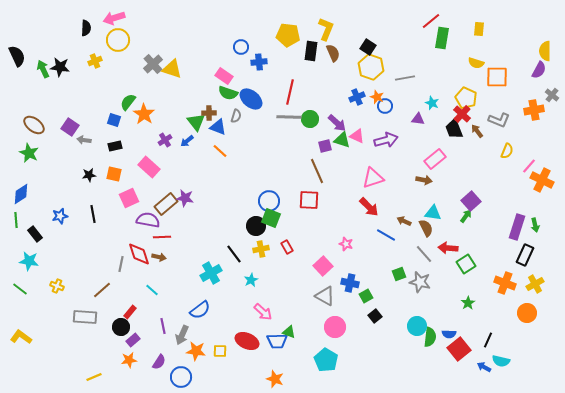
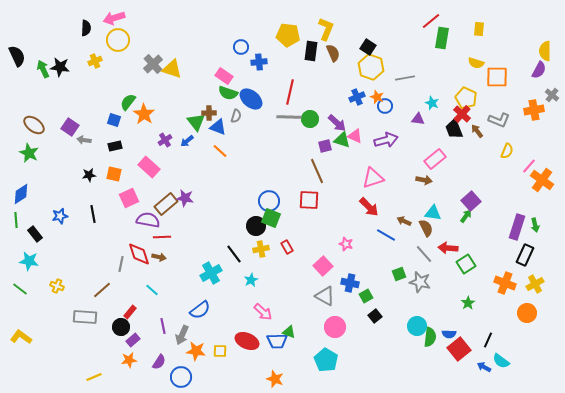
pink triangle at (357, 136): moved 2 px left
orange cross at (542, 180): rotated 10 degrees clockwise
cyan semicircle at (501, 361): rotated 24 degrees clockwise
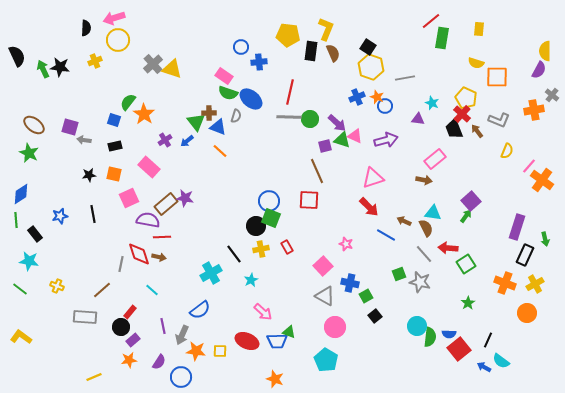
purple square at (70, 127): rotated 18 degrees counterclockwise
green arrow at (535, 225): moved 10 px right, 14 px down
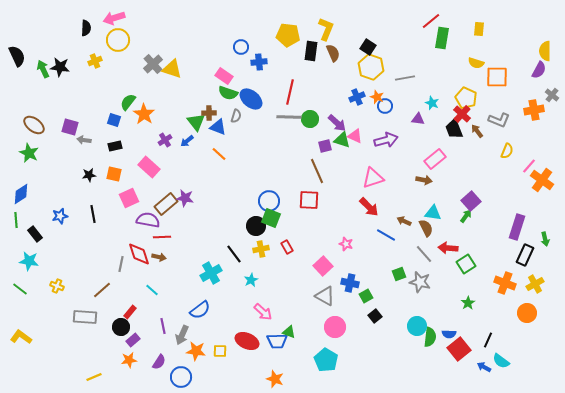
orange line at (220, 151): moved 1 px left, 3 px down
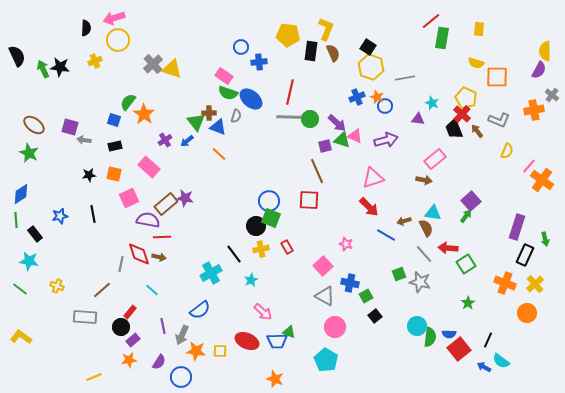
brown arrow at (404, 221): rotated 40 degrees counterclockwise
yellow cross at (535, 284): rotated 12 degrees counterclockwise
